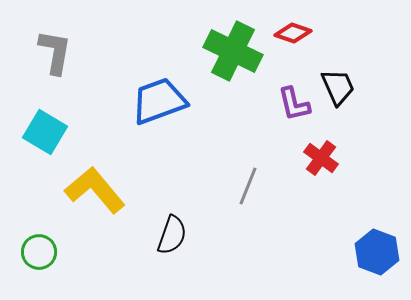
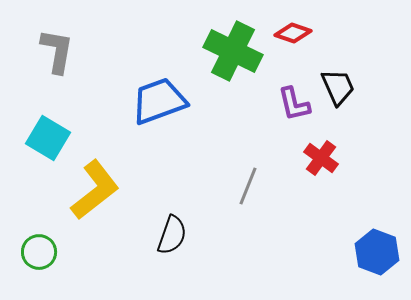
gray L-shape: moved 2 px right, 1 px up
cyan square: moved 3 px right, 6 px down
yellow L-shape: rotated 92 degrees clockwise
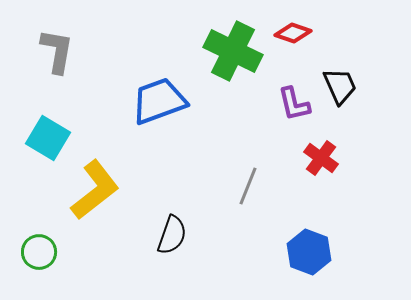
black trapezoid: moved 2 px right, 1 px up
blue hexagon: moved 68 px left
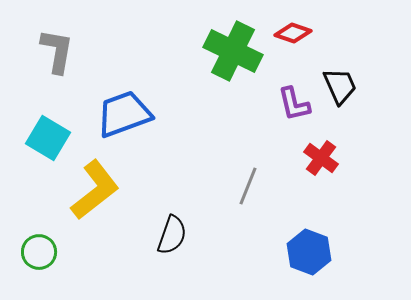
blue trapezoid: moved 35 px left, 13 px down
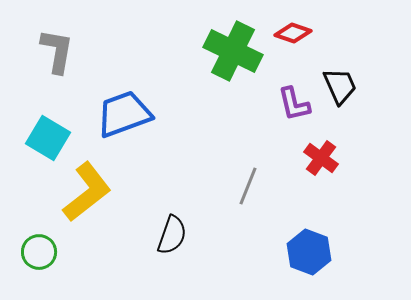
yellow L-shape: moved 8 px left, 2 px down
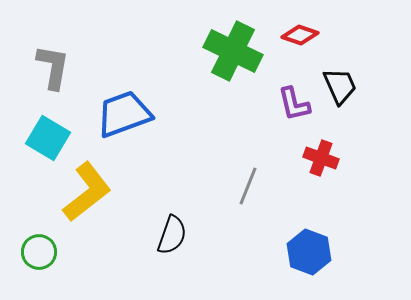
red diamond: moved 7 px right, 2 px down
gray L-shape: moved 4 px left, 16 px down
red cross: rotated 16 degrees counterclockwise
